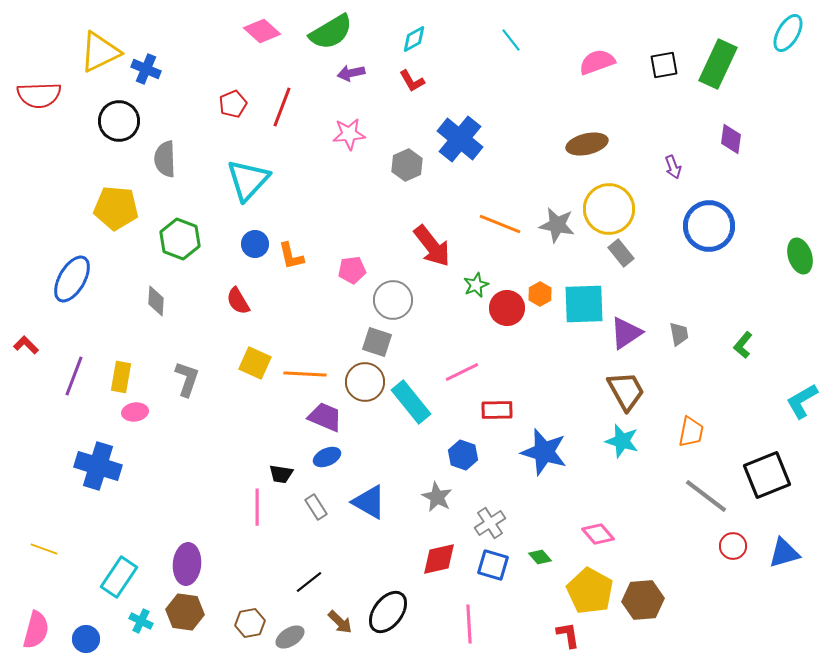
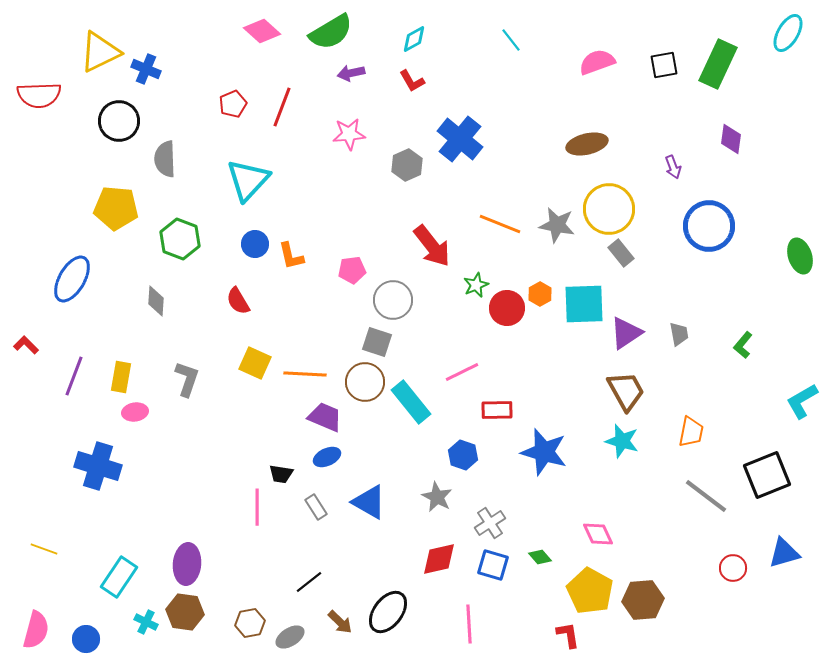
pink diamond at (598, 534): rotated 16 degrees clockwise
red circle at (733, 546): moved 22 px down
cyan cross at (141, 621): moved 5 px right, 1 px down
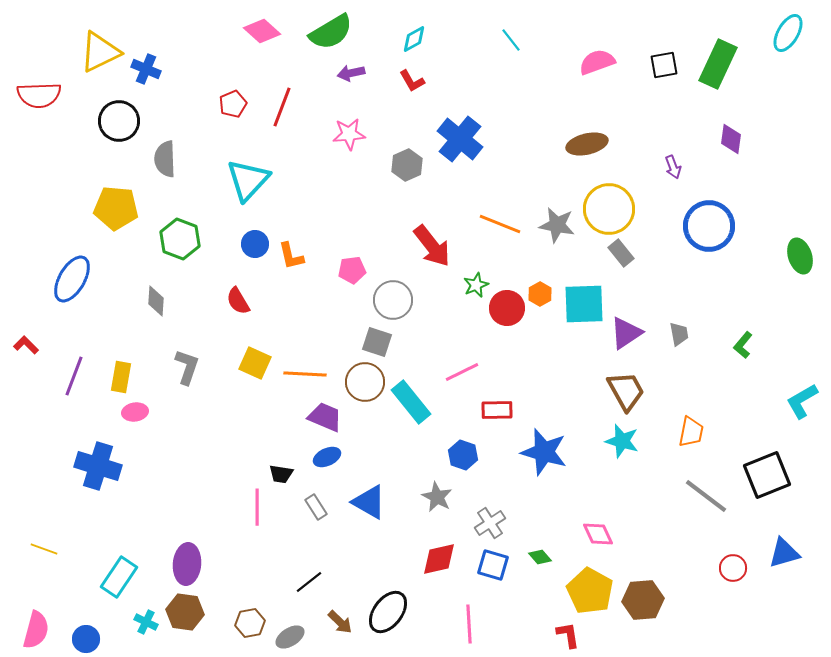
gray L-shape at (187, 379): moved 12 px up
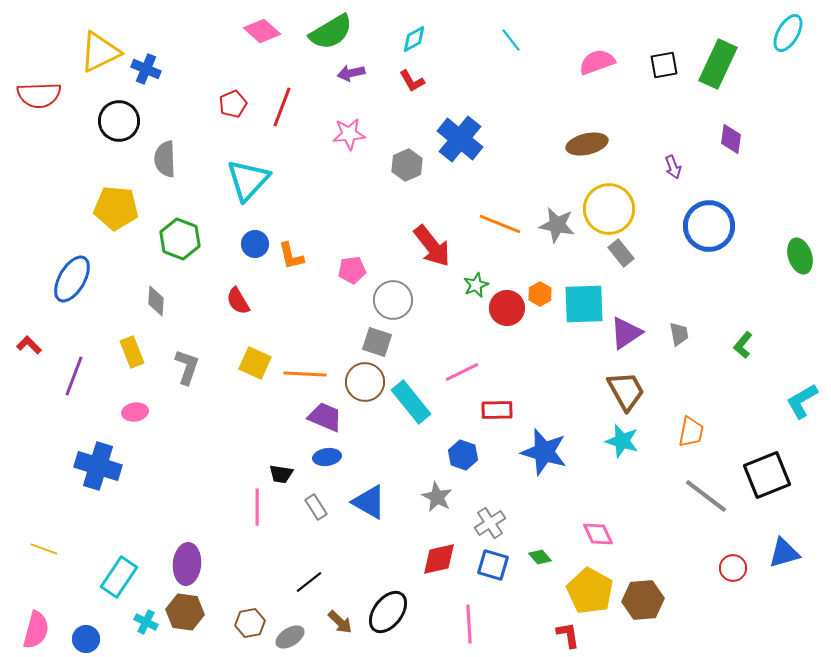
red L-shape at (26, 345): moved 3 px right
yellow rectangle at (121, 377): moved 11 px right, 25 px up; rotated 32 degrees counterclockwise
blue ellipse at (327, 457): rotated 16 degrees clockwise
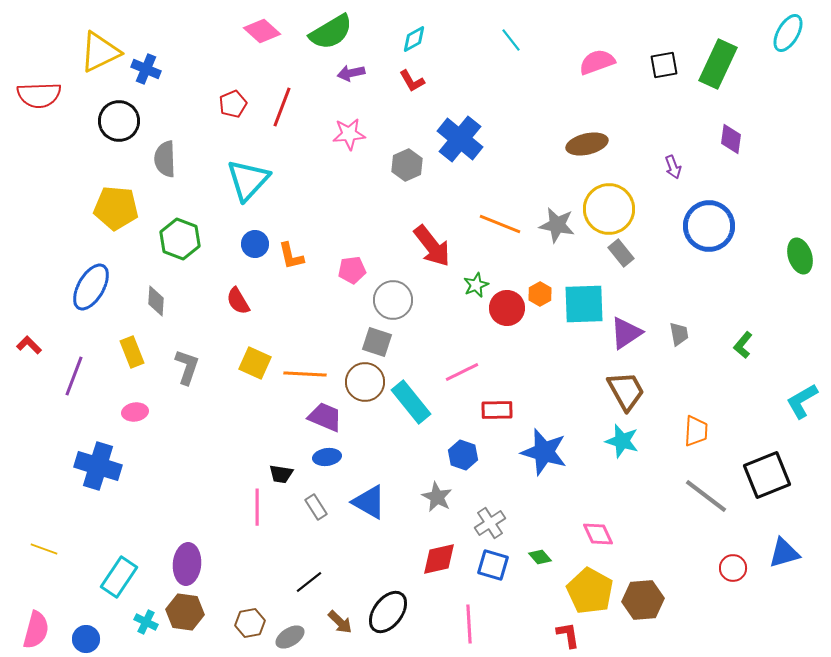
blue ellipse at (72, 279): moved 19 px right, 8 px down
orange trapezoid at (691, 432): moved 5 px right, 1 px up; rotated 8 degrees counterclockwise
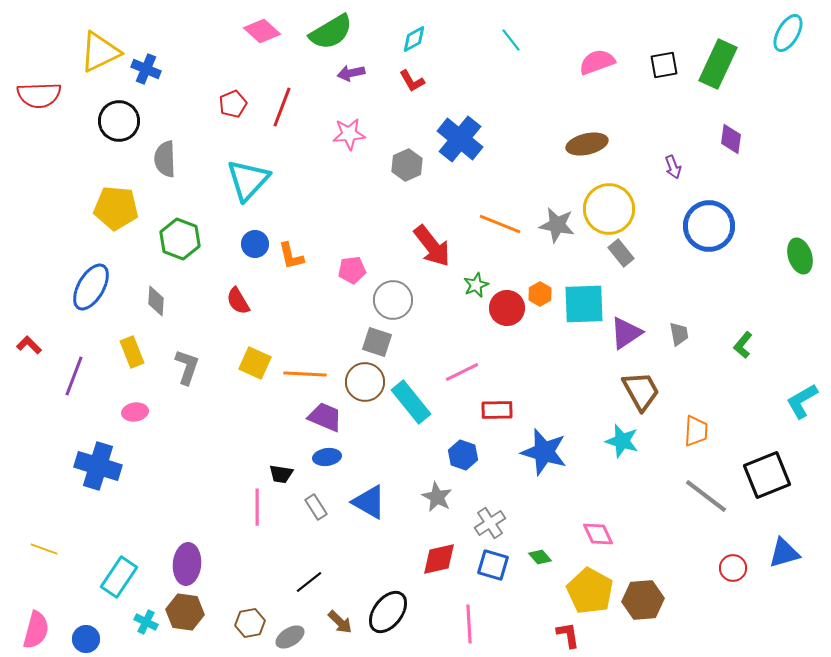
brown trapezoid at (626, 391): moved 15 px right
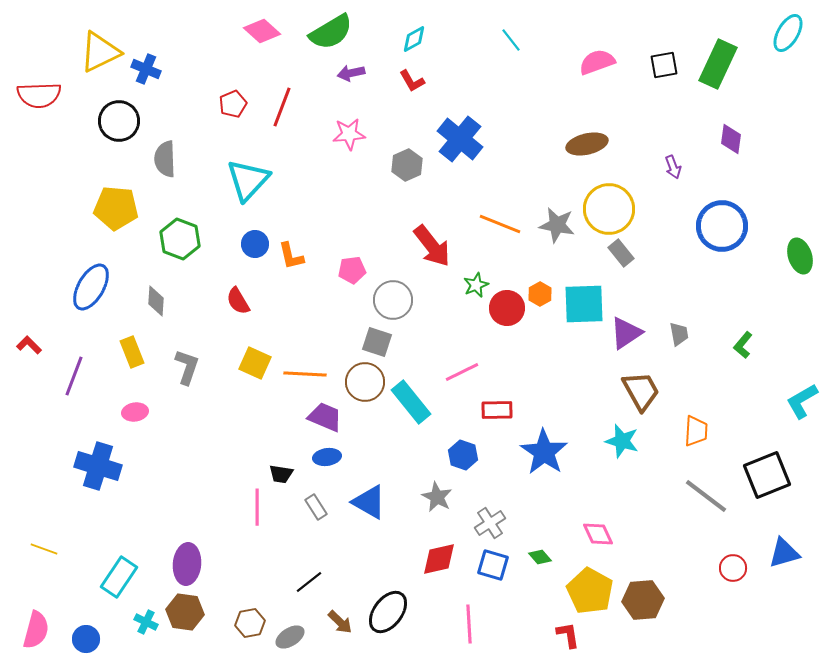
blue circle at (709, 226): moved 13 px right
blue star at (544, 452): rotated 18 degrees clockwise
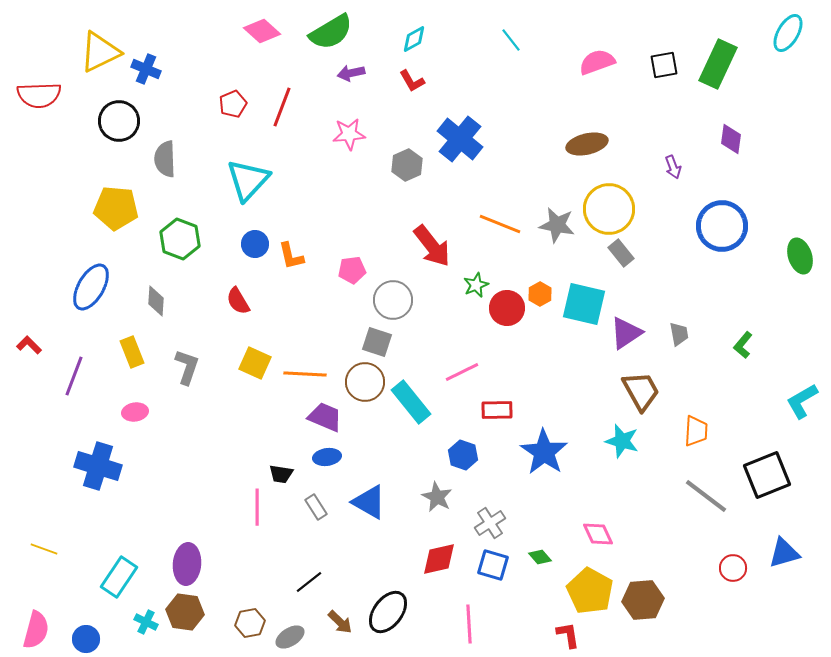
cyan square at (584, 304): rotated 15 degrees clockwise
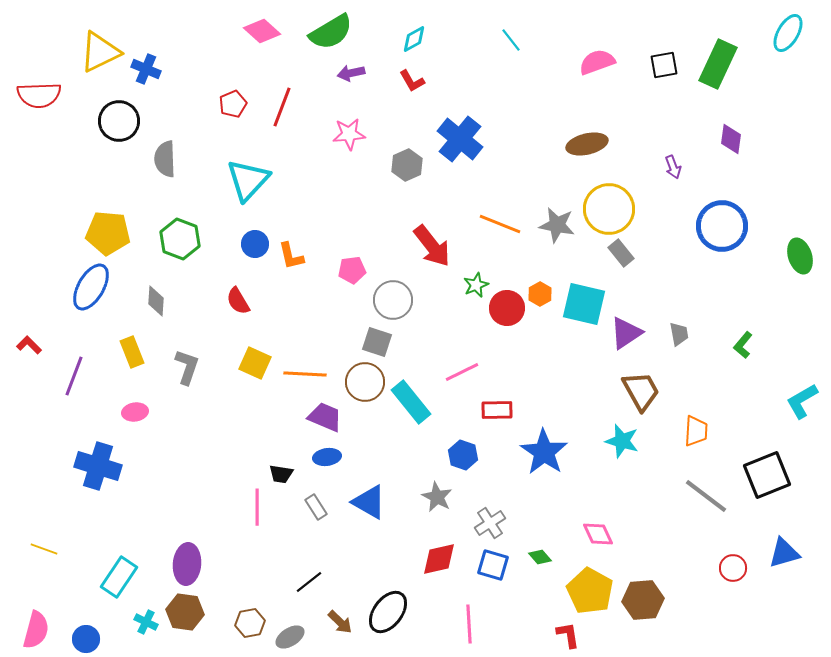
yellow pentagon at (116, 208): moved 8 px left, 25 px down
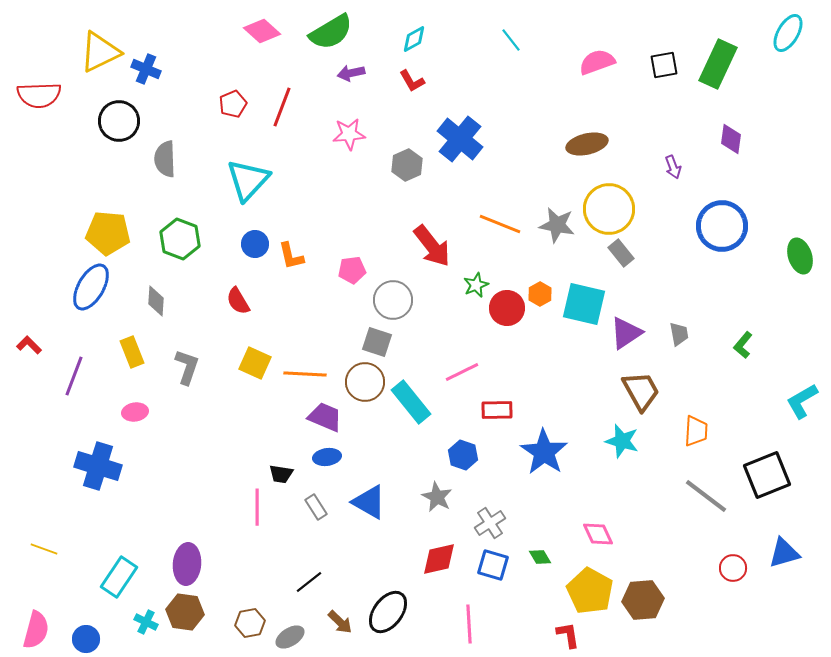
green diamond at (540, 557): rotated 10 degrees clockwise
